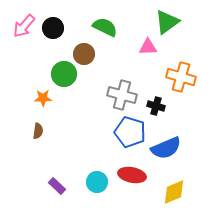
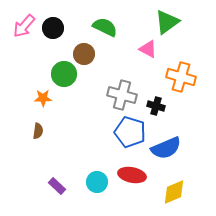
pink triangle: moved 2 px down; rotated 30 degrees clockwise
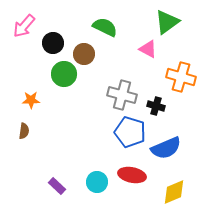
black circle: moved 15 px down
orange star: moved 12 px left, 2 px down
brown semicircle: moved 14 px left
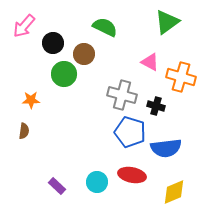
pink triangle: moved 2 px right, 13 px down
blue semicircle: rotated 16 degrees clockwise
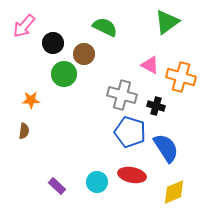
pink triangle: moved 3 px down
blue semicircle: rotated 116 degrees counterclockwise
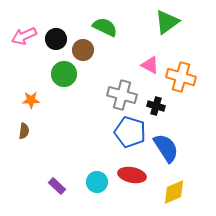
pink arrow: moved 10 px down; rotated 25 degrees clockwise
black circle: moved 3 px right, 4 px up
brown circle: moved 1 px left, 4 px up
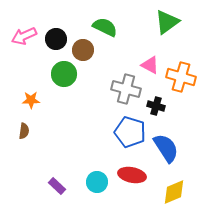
gray cross: moved 4 px right, 6 px up
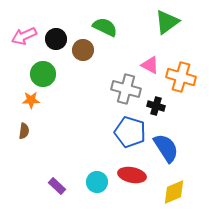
green circle: moved 21 px left
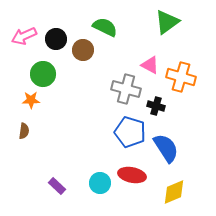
cyan circle: moved 3 px right, 1 px down
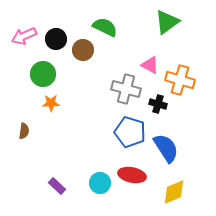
orange cross: moved 1 px left, 3 px down
orange star: moved 20 px right, 3 px down
black cross: moved 2 px right, 2 px up
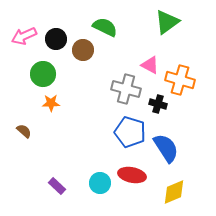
brown semicircle: rotated 56 degrees counterclockwise
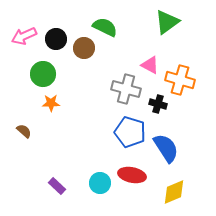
brown circle: moved 1 px right, 2 px up
